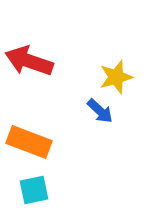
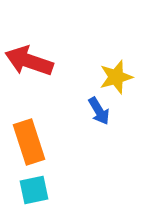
blue arrow: moved 1 px left; rotated 16 degrees clockwise
orange rectangle: rotated 51 degrees clockwise
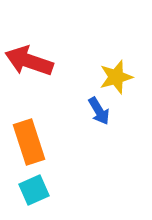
cyan square: rotated 12 degrees counterclockwise
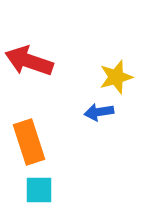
blue arrow: moved 1 px down; rotated 112 degrees clockwise
cyan square: moved 5 px right; rotated 24 degrees clockwise
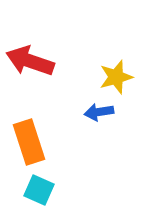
red arrow: moved 1 px right
cyan square: rotated 24 degrees clockwise
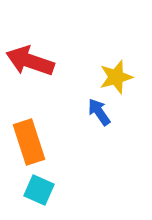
blue arrow: rotated 64 degrees clockwise
